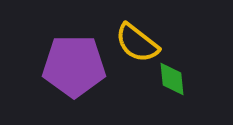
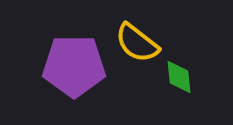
green diamond: moved 7 px right, 2 px up
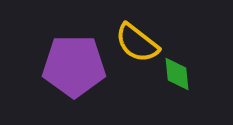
green diamond: moved 2 px left, 3 px up
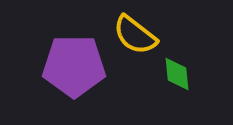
yellow semicircle: moved 2 px left, 8 px up
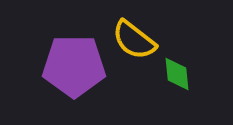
yellow semicircle: moved 1 px left, 5 px down
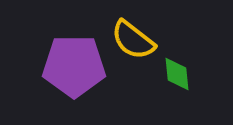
yellow semicircle: moved 1 px left
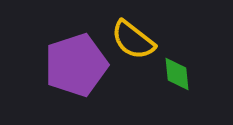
purple pentagon: moved 2 px right, 1 px up; rotated 18 degrees counterclockwise
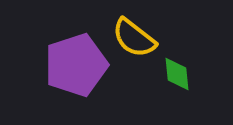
yellow semicircle: moved 1 px right, 2 px up
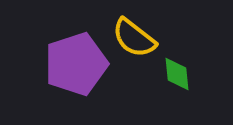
purple pentagon: moved 1 px up
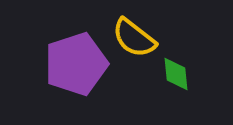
green diamond: moved 1 px left
